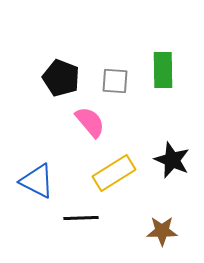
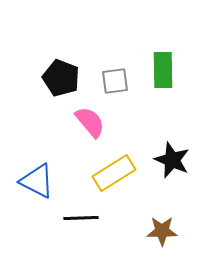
gray square: rotated 12 degrees counterclockwise
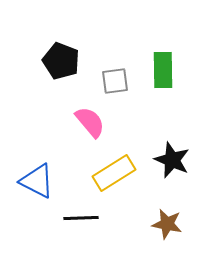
black pentagon: moved 17 px up
brown star: moved 5 px right, 7 px up; rotated 12 degrees clockwise
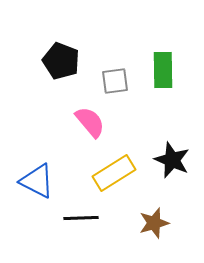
brown star: moved 13 px left, 1 px up; rotated 28 degrees counterclockwise
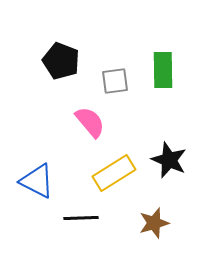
black star: moved 3 px left
